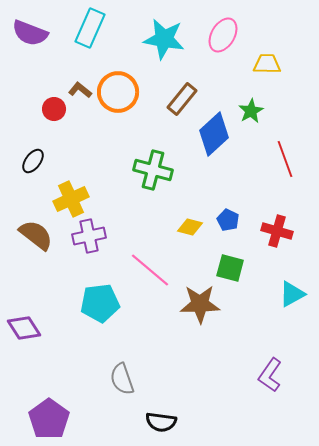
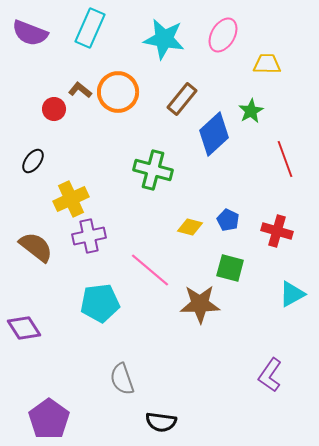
brown semicircle: moved 12 px down
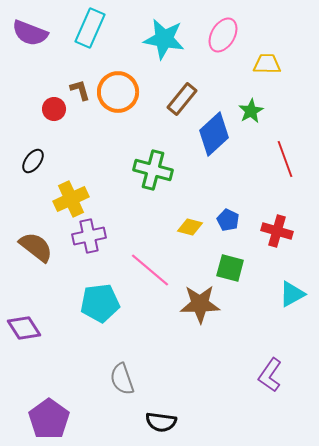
brown L-shape: rotated 35 degrees clockwise
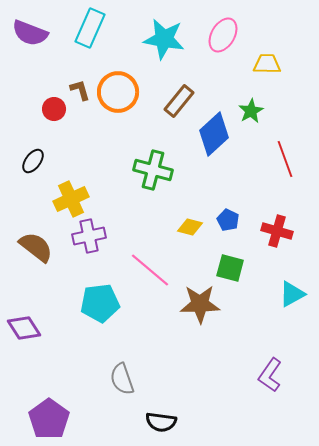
brown rectangle: moved 3 px left, 2 px down
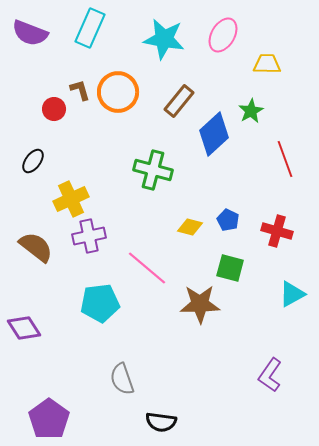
pink line: moved 3 px left, 2 px up
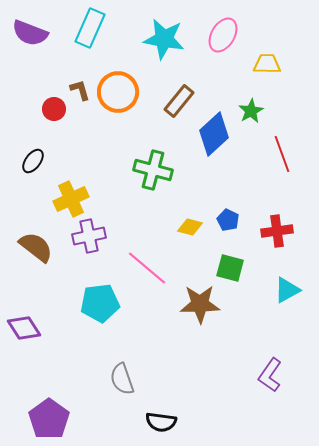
red line: moved 3 px left, 5 px up
red cross: rotated 24 degrees counterclockwise
cyan triangle: moved 5 px left, 4 px up
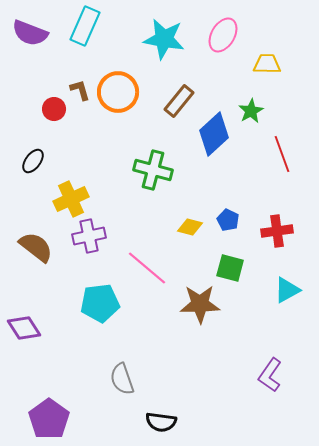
cyan rectangle: moved 5 px left, 2 px up
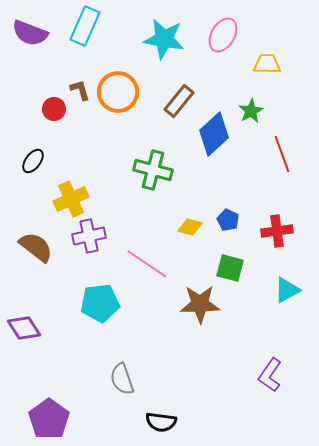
pink line: moved 4 px up; rotated 6 degrees counterclockwise
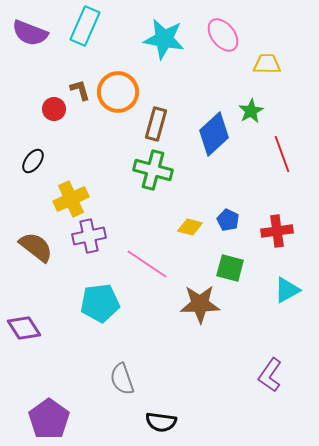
pink ellipse: rotated 68 degrees counterclockwise
brown rectangle: moved 23 px left, 23 px down; rotated 24 degrees counterclockwise
